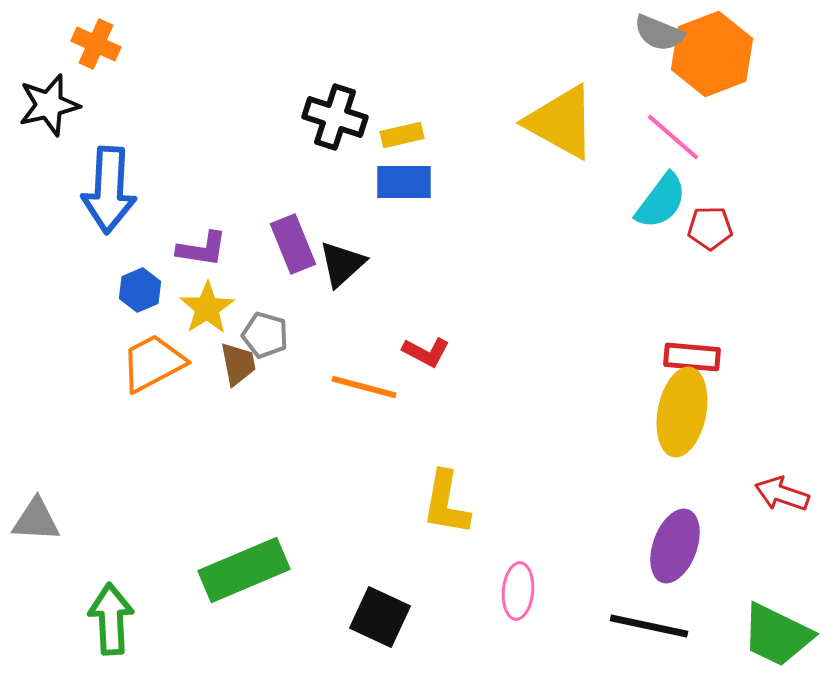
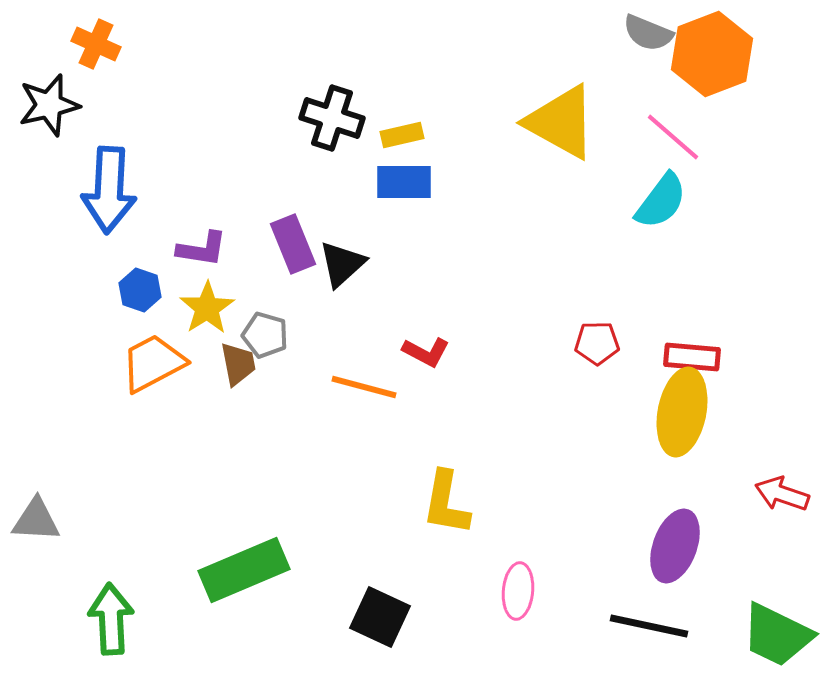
gray semicircle: moved 11 px left
black cross: moved 3 px left, 1 px down
red pentagon: moved 113 px left, 115 px down
blue hexagon: rotated 18 degrees counterclockwise
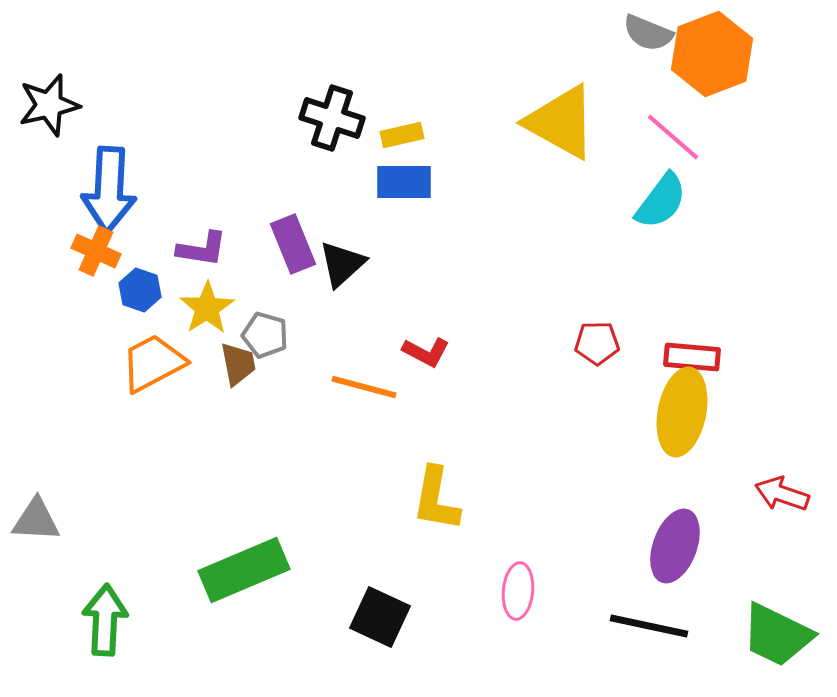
orange cross: moved 207 px down
yellow L-shape: moved 10 px left, 4 px up
green arrow: moved 6 px left, 1 px down; rotated 6 degrees clockwise
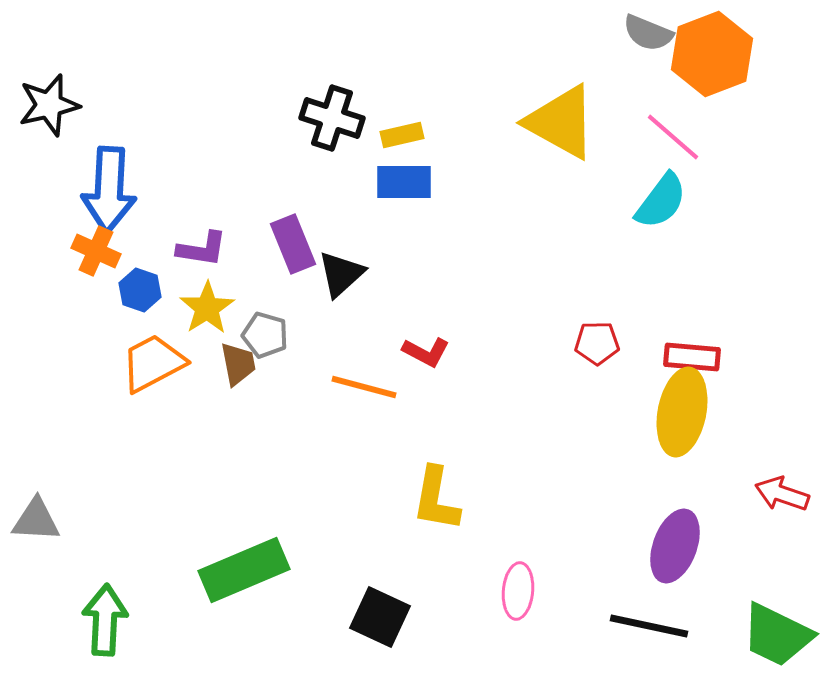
black triangle: moved 1 px left, 10 px down
